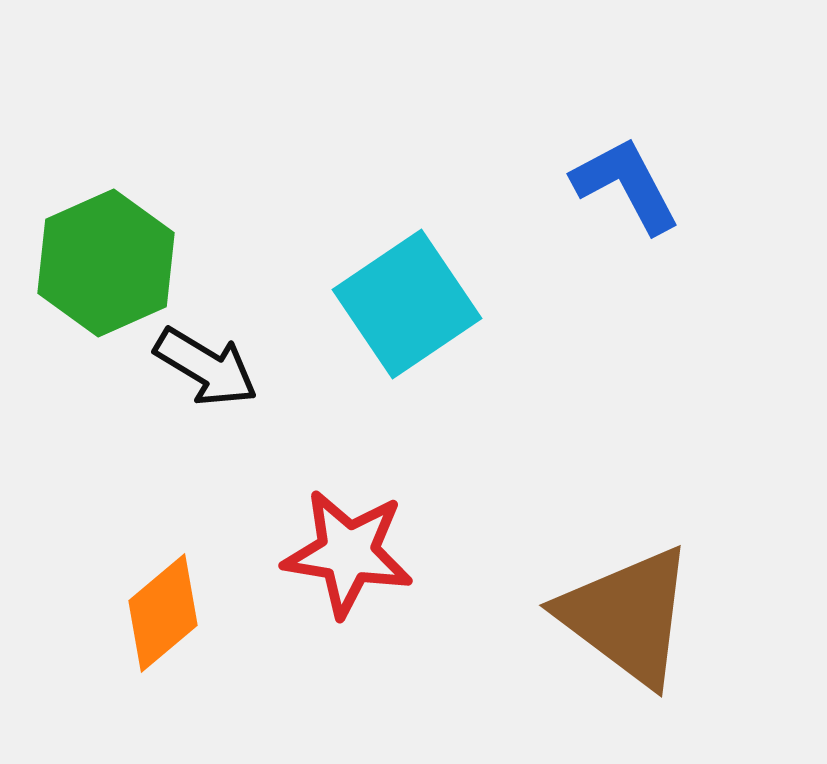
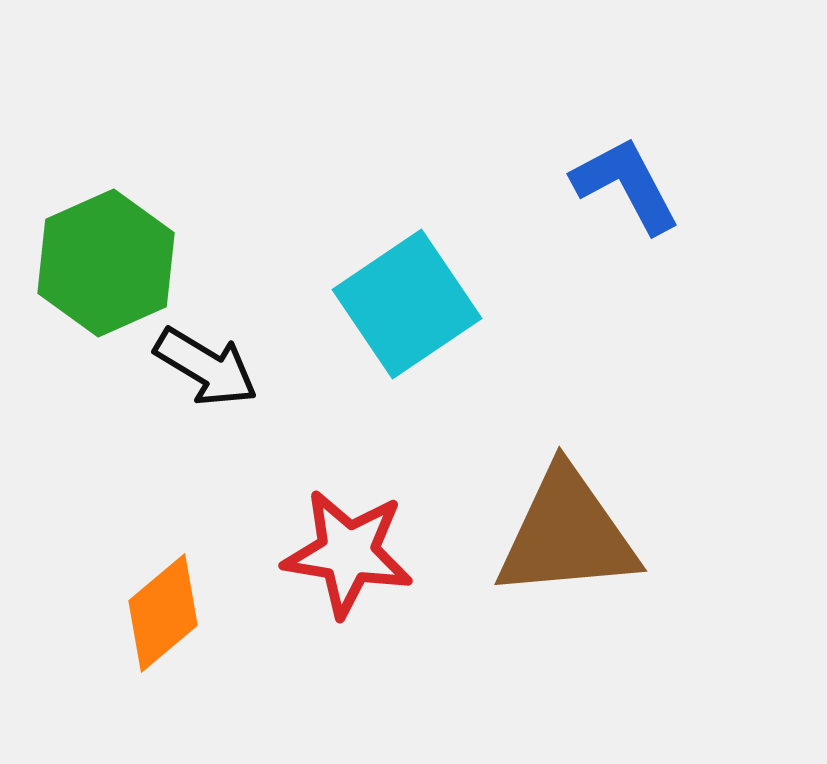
brown triangle: moved 60 px left, 82 px up; rotated 42 degrees counterclockwise
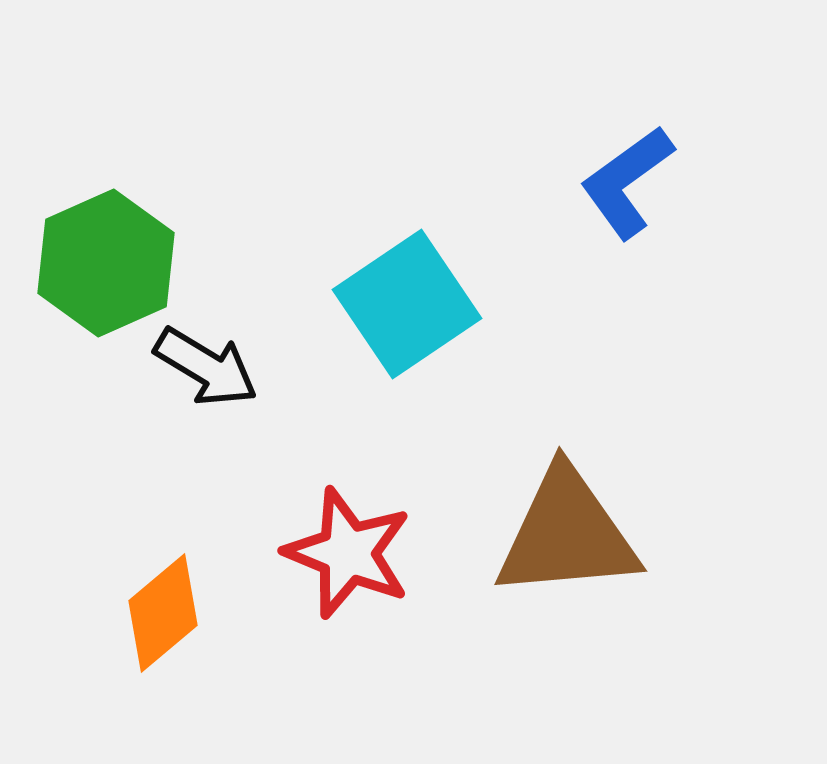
blue L-shape: moved 1 px right, 3 px up; rotated 98 degrees counterclockwise
red star: rotated 13 degrees clockwise
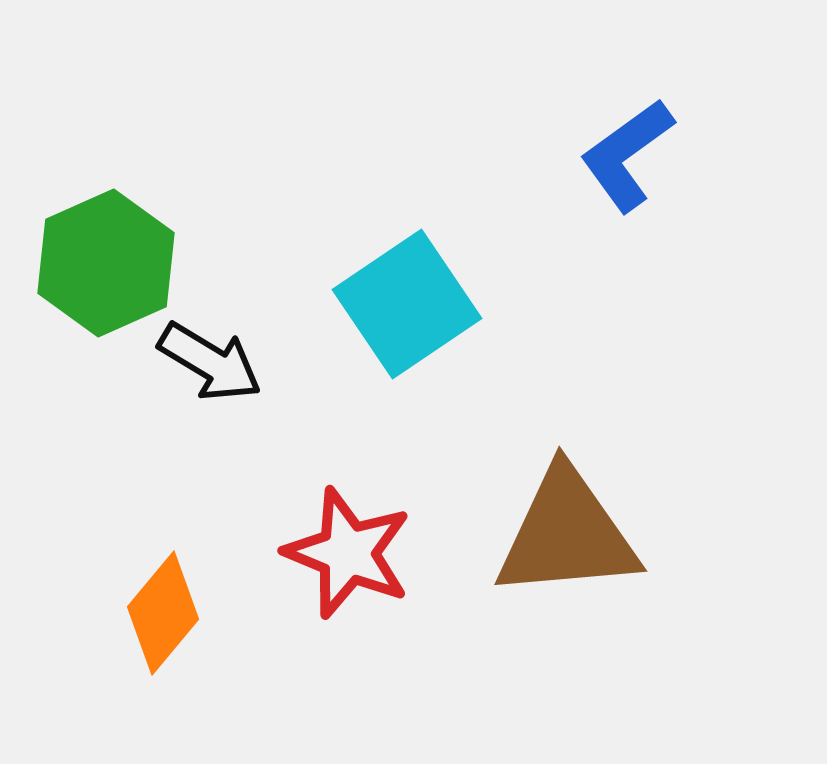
blue L-shape: moved 27 px up
black arrow: moved 4 px right, 5 px up
orange diamond: rotated 10 degrees counterclockwise
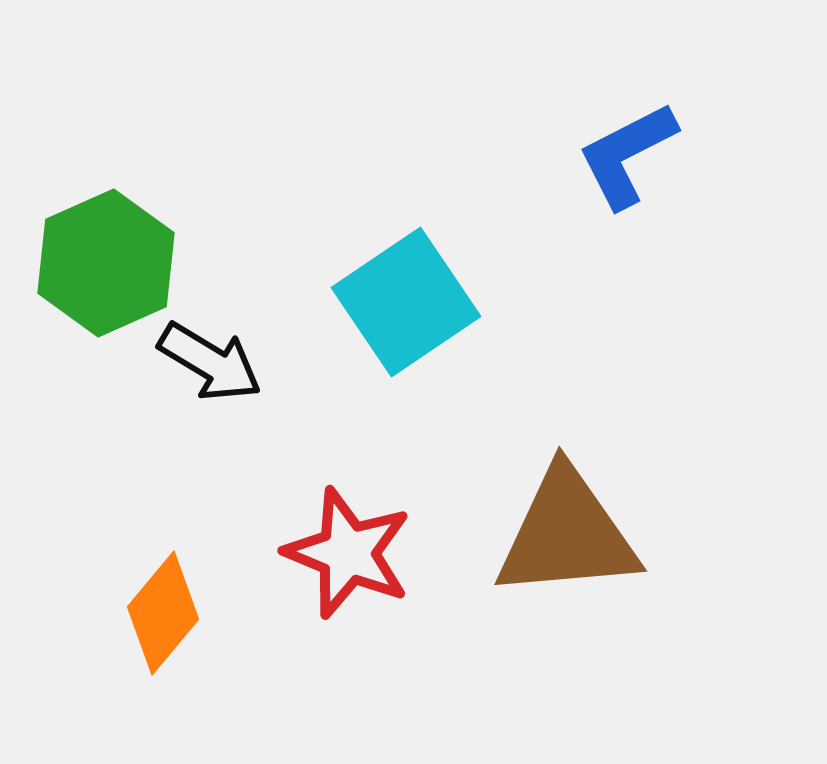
blue L-shape: rotated 9 degrees clockwise
cyan square: moved 1 px left, 2 px up
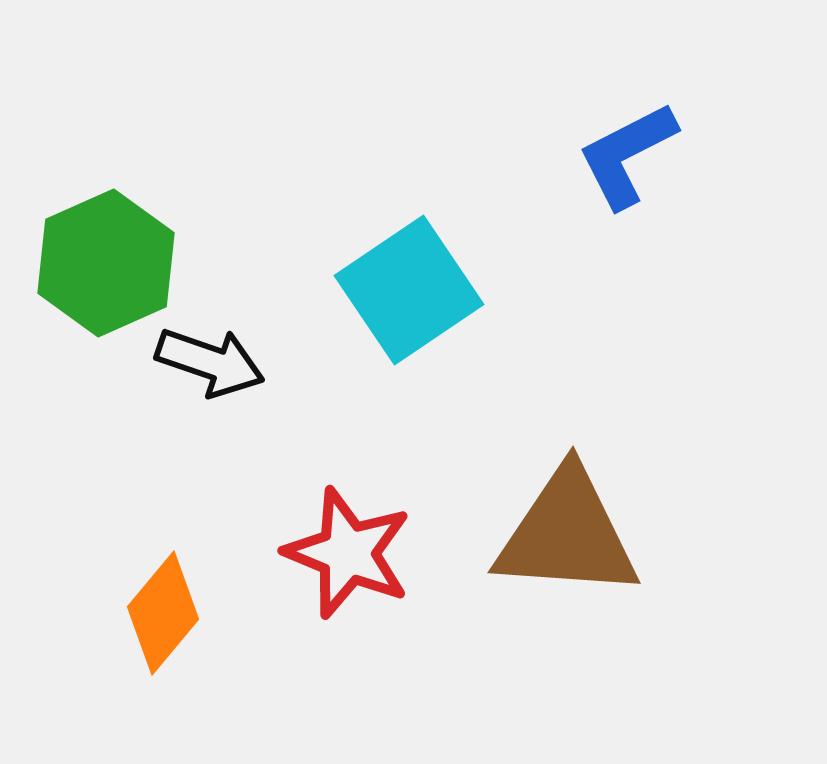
cyan square: moved 3 px right, 12 px up
black arrow: rotated 12 degrees counterclockwise
brown triangle: rotated 9 degrees clockwise
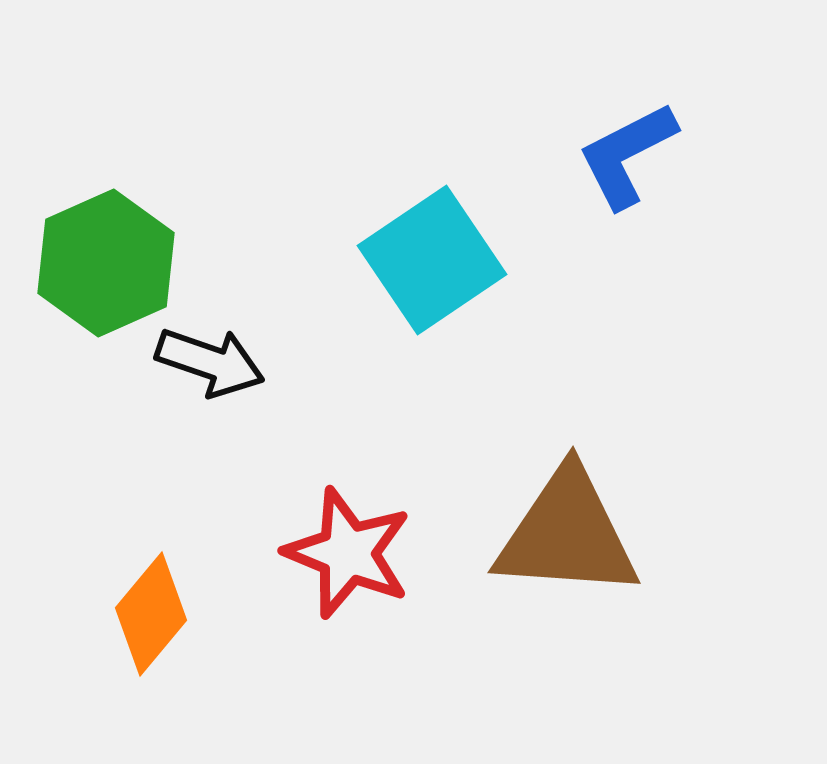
cyan square: moved 23 px right, 30 px up
orange diamond: moved 12 px left, 1 px down
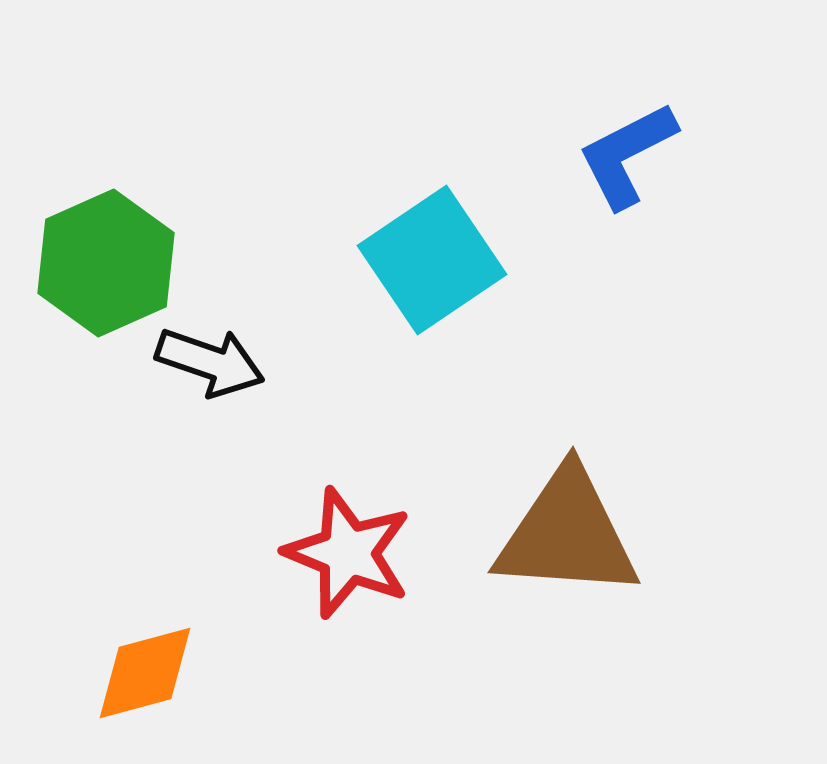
orange diamond: moved 6 px left, 59 px down; rotated 35 degrees clockwise
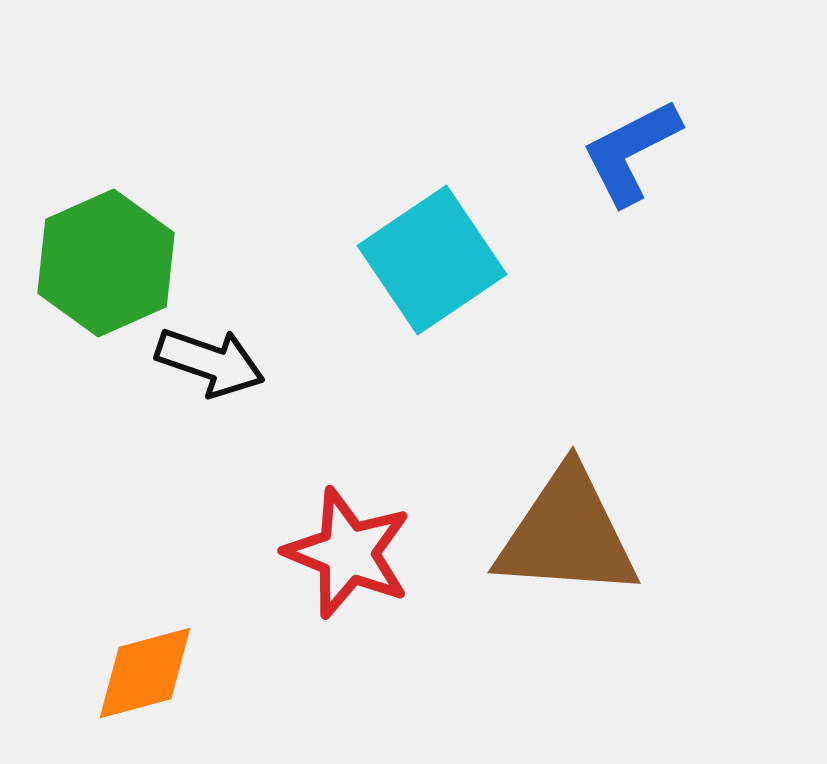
blue L-shape: moved 4 px right, 3 px up
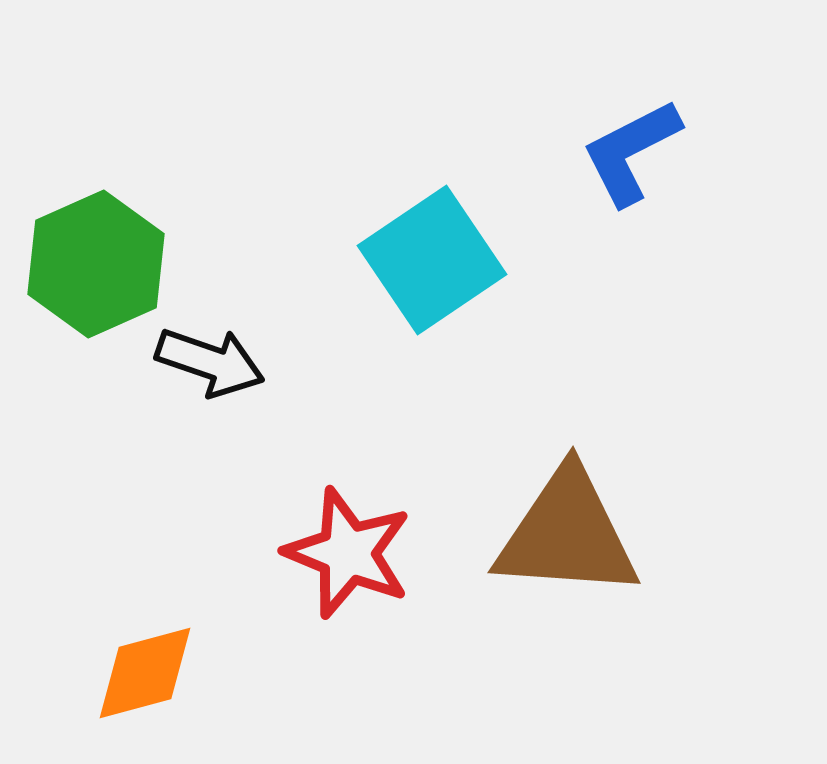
green hexagon: moved 10 px left, 1 px down
